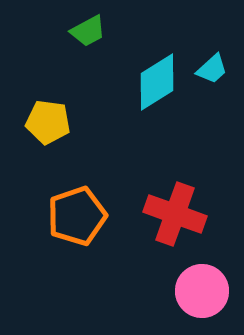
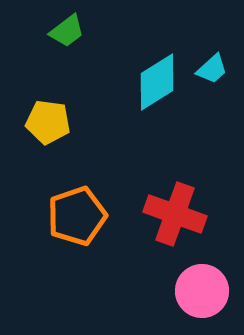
green trapezoid: moved 21 px left; rotated 9 degrees counterclockwise
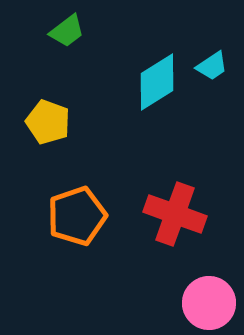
cyan trapezoid: moved 3 px up; rotated 8 degrees clockwise
yellow pentagon: rotated 12 degrees clockwise
pink circle: moved 7 px right, 12 px down
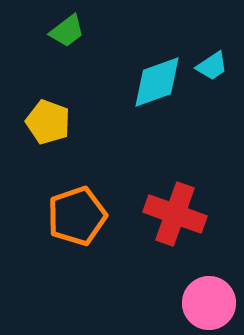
cyan diamond: rotated 12 degrees clockwise
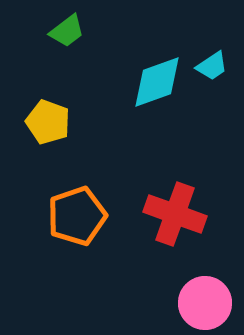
pink circle: moved 4 px left
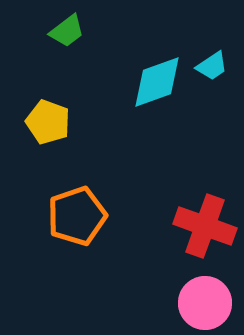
red cross: moved 30 px right, 12 px down
